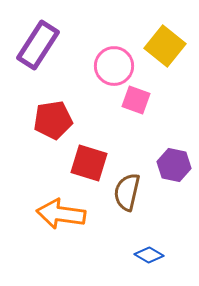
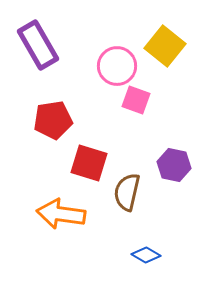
purple rectangle: rotated 63 degrees counterclockwise
pink circle: moved 3 px right
blue diamond: moved 3 px left
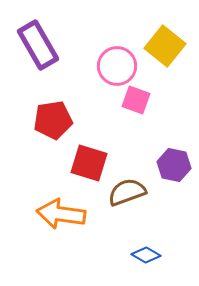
brown semicircle: rotated 57 degrees clockwise
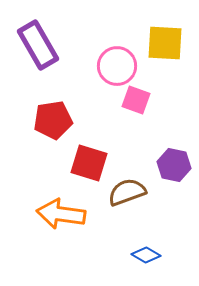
yellow square: moved 3 px up; rotated 36 degrees counterclockwise
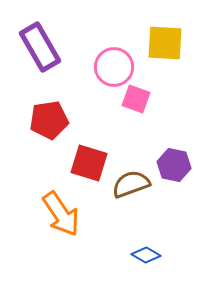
purple rectangle: moved 2 px right, 2 px down
pink circle: moved 3 px left, 1 px down
pink square: moved 1 px up
red pentagon: moved 4 px left
brown semicircle: moved 4 px right, 8 px up
orange arrow: rotated 132 degrees counterclockwise
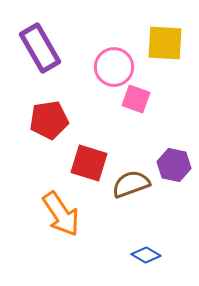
purple rectangle: moved 1 px down
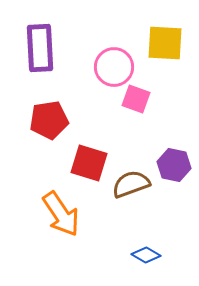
purple rectangle: rotated 27 degrees clockwise
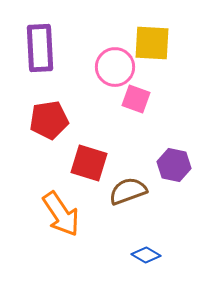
yellow square: moved 13 px left
pink circle: moved 1 px right
brown semicircle: moved 3 px left, 7 px down
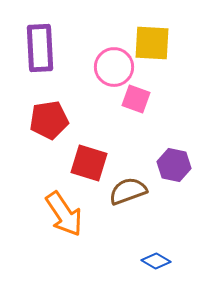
pink circle: moved 1 px left
orange arrow: moved 3 px right
blue diamond: moved 10 px right, 6 px down
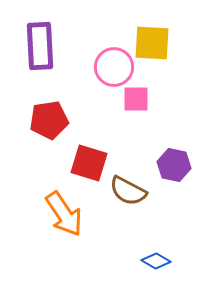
purple rectangle: moved 2 px up
pink square: rotated 20 degrees counterclockwise
brown semicircle: rotated 132 degrees counterclockwise
